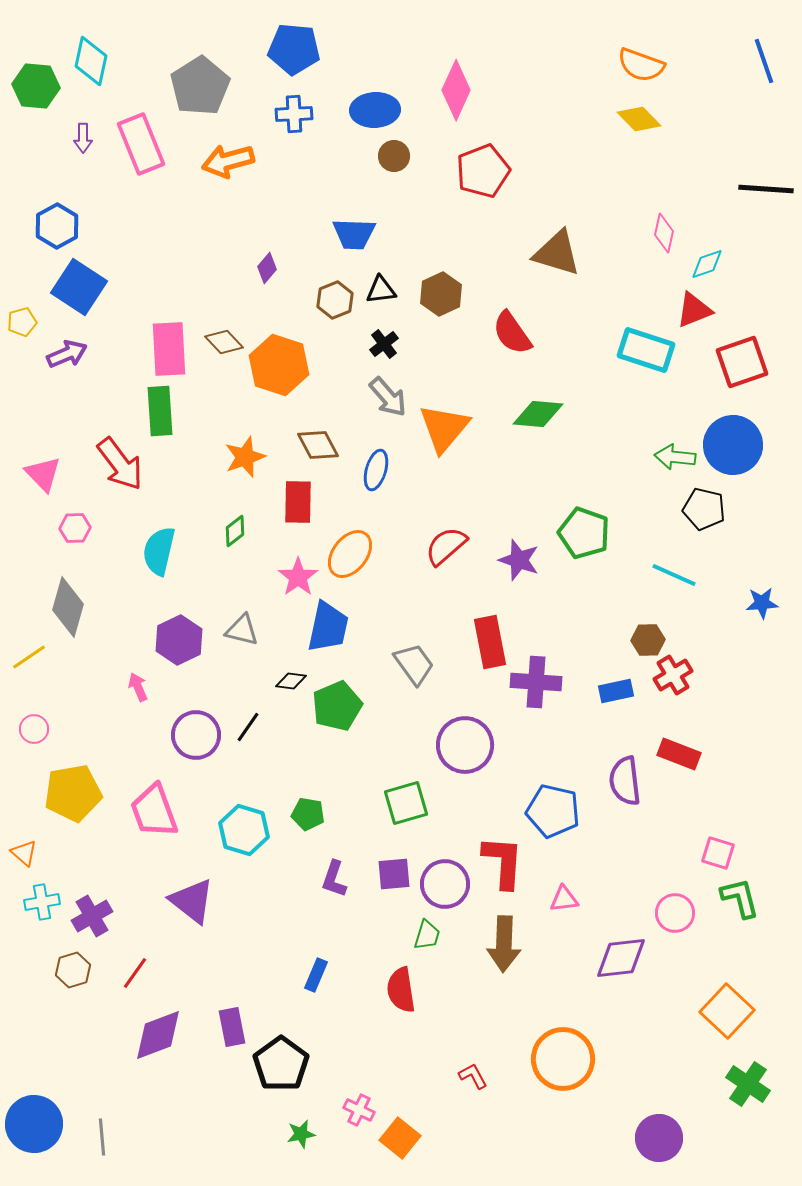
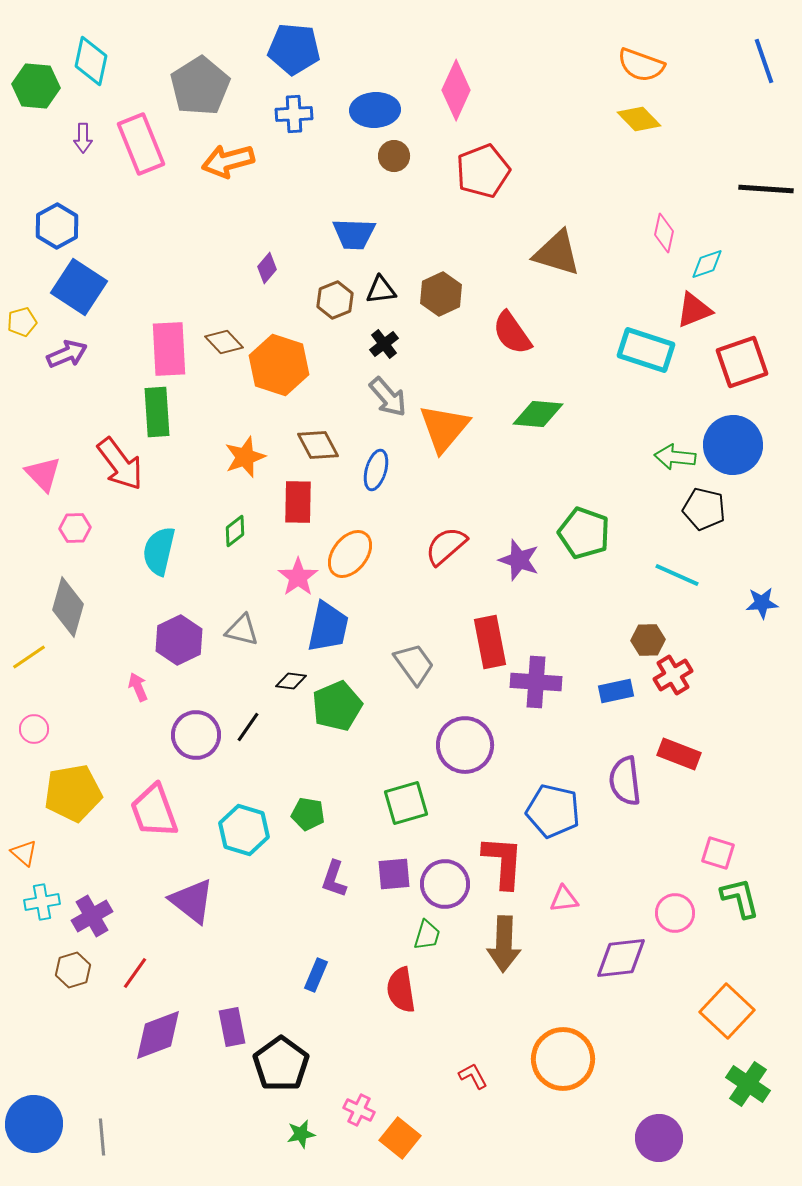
green rectangle at (160, 411): moved 3 px left, 1 px down
cyan line at (674, 575): moved 3 px right
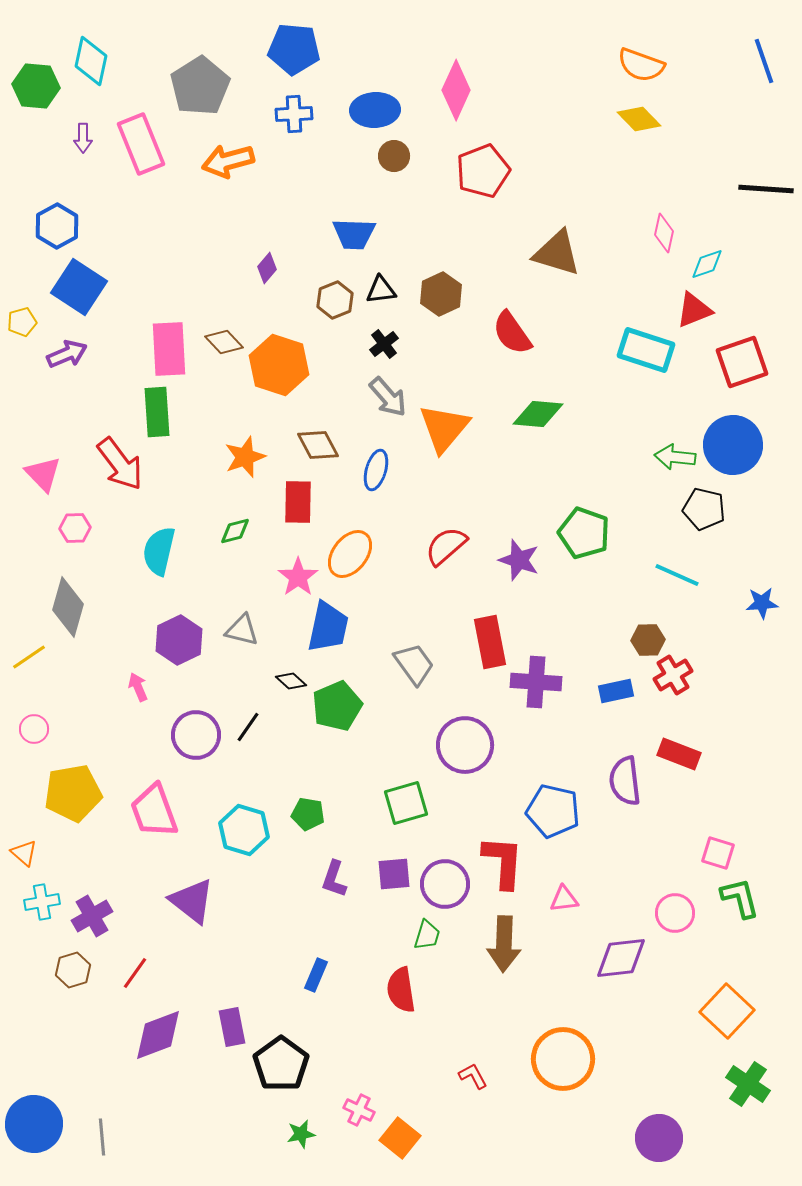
green diamond at (235, 531): rotated 24 degrees clockwise
black diamond at (291, 681): rotated 36 degrees clockwise
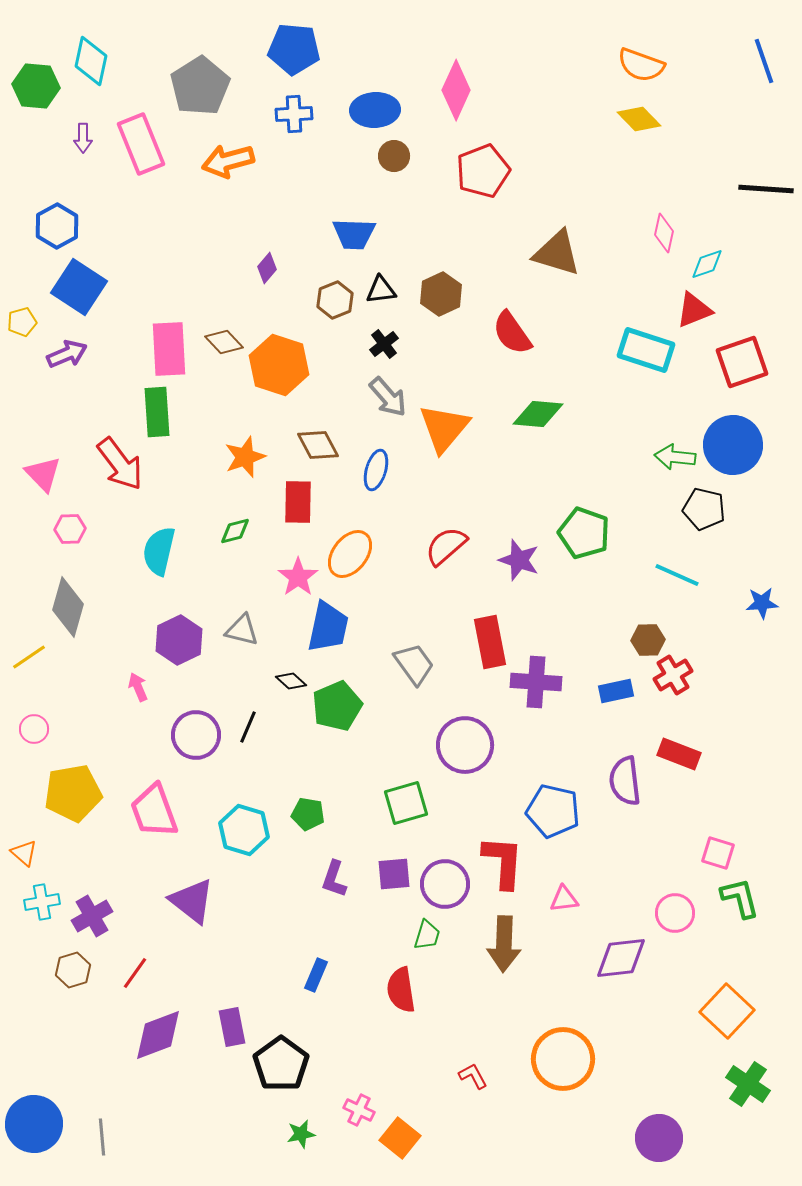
pink hexagon at (75, 528): moved 5 px left, 1 px down
black line at (248, 727): rotated 12 degrees counterclockwise
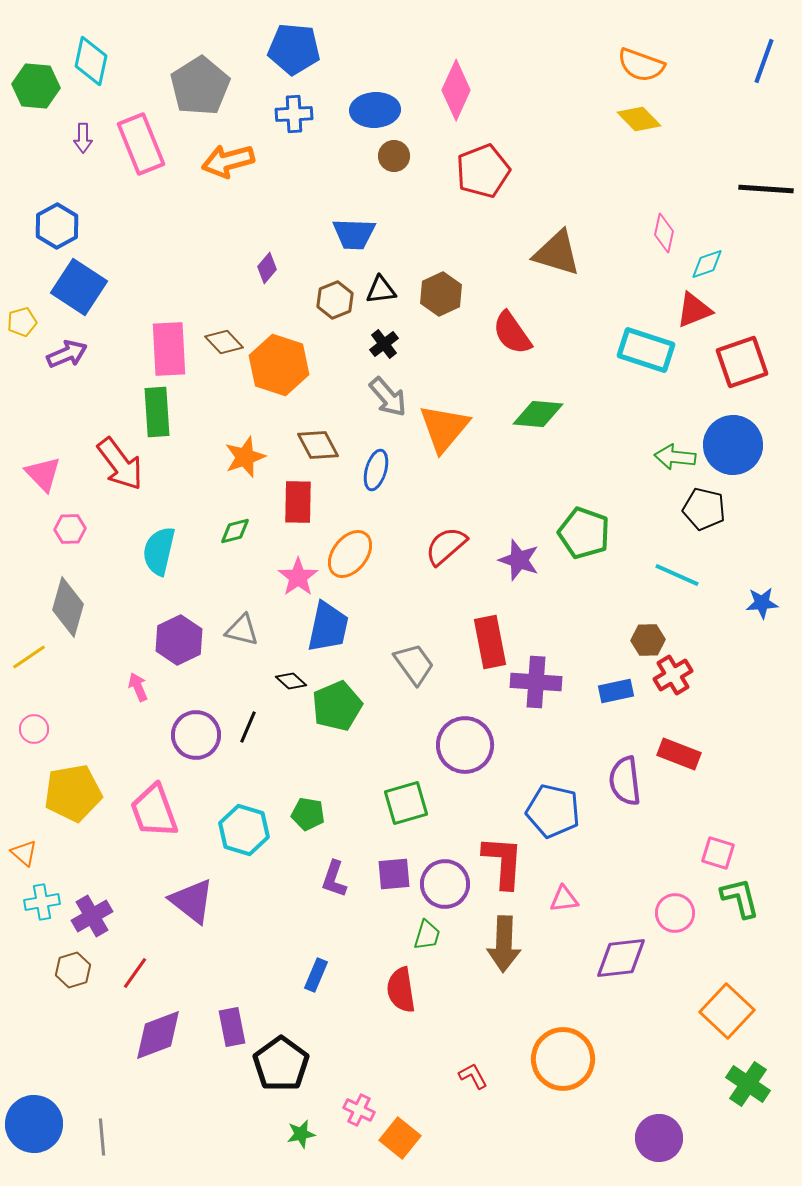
blue line at (764, 61): rotated 39 degrees clockwise
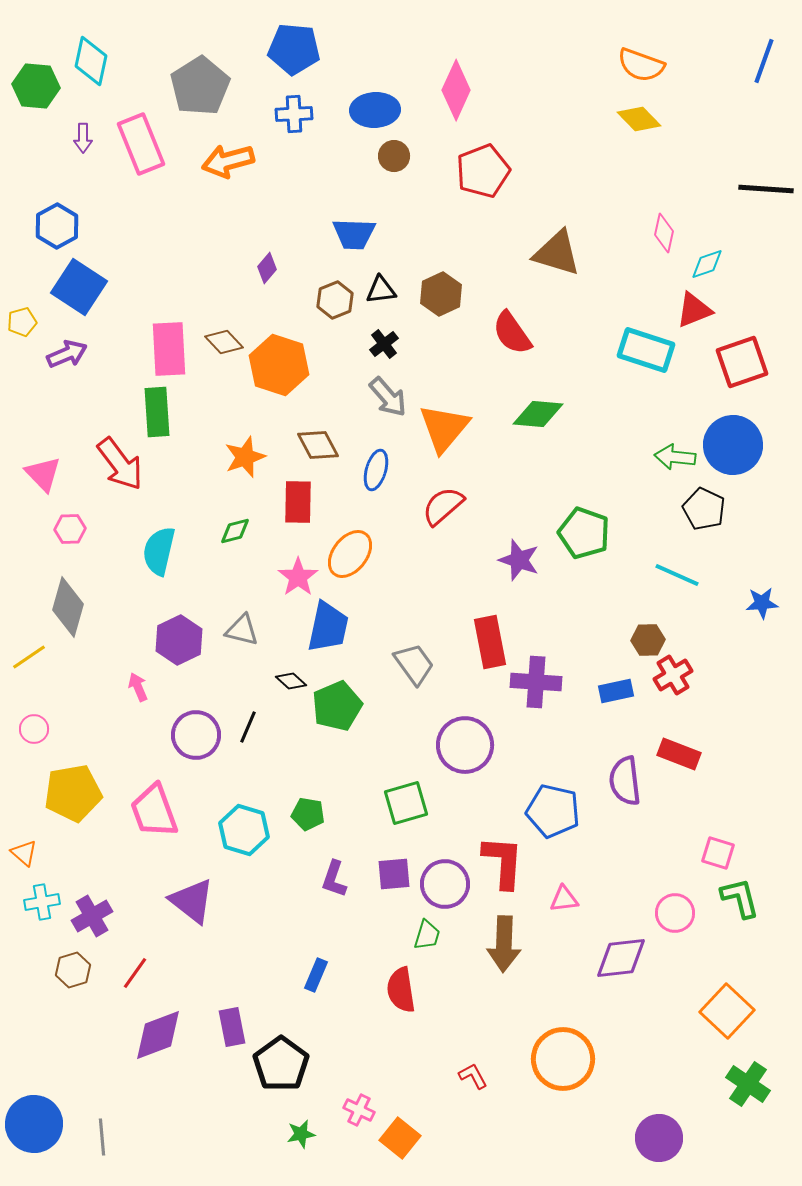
black pentagon at (704, 509): rotated 12 degrees clockwise
red semicircle at (446, 546): moved 3 px left, 40 px up
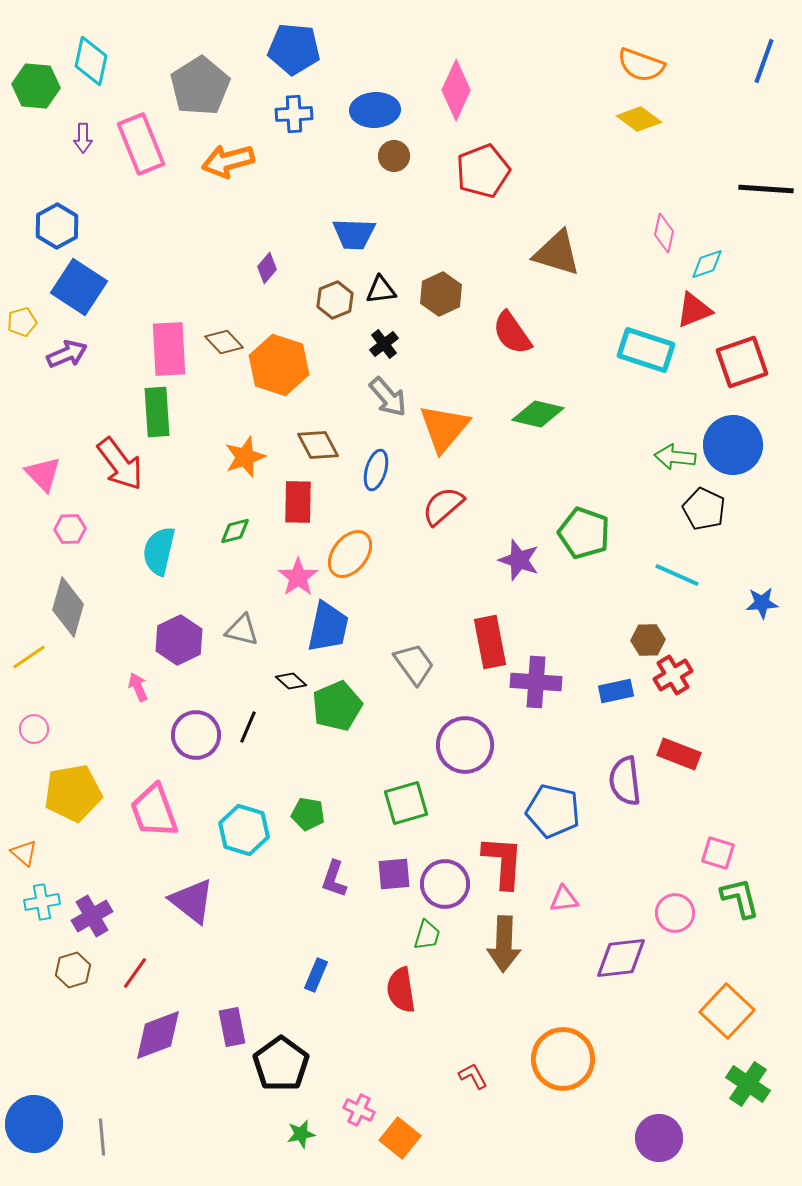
yellow diamond at (639, 119): rotated 9 degrees counterclockwise
green diamond at (538, 414): rotated 9 degrees clockwise
